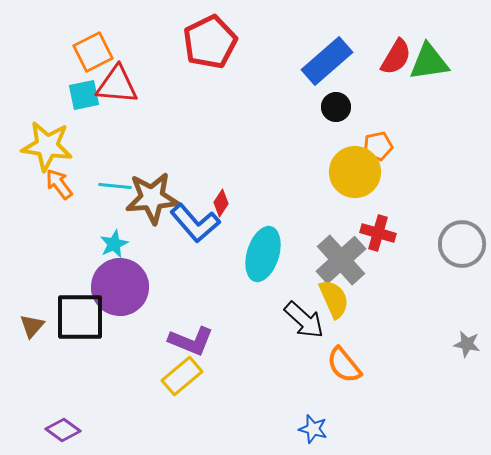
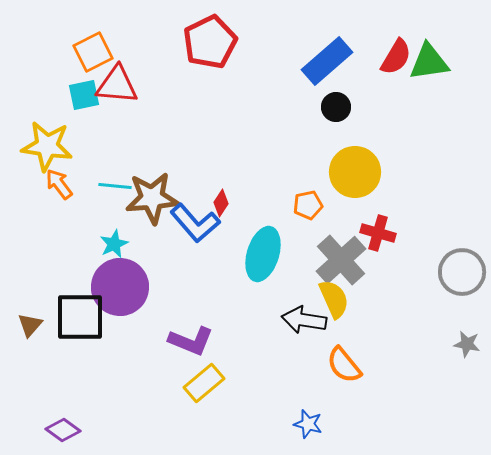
orange pentagon: moved 70 px left, 59 px down
gray circle: moved 28 px down
black arrow: rotated 147 degrees clockwise
brown triangle: moved 2 px left, 1 px up
yellow rectangle: moved 22 px right, 7 px down
blue star: moved 5 px left, 5 px up
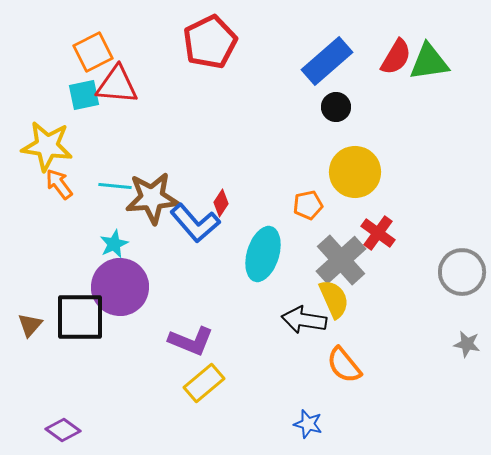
red cross: rotated 20 degrees clockwise
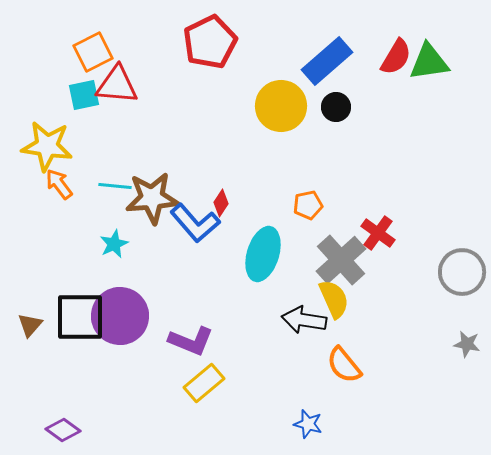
yellow circle: moved 74 px left, 66 px up
purple circle: moved 29 px down
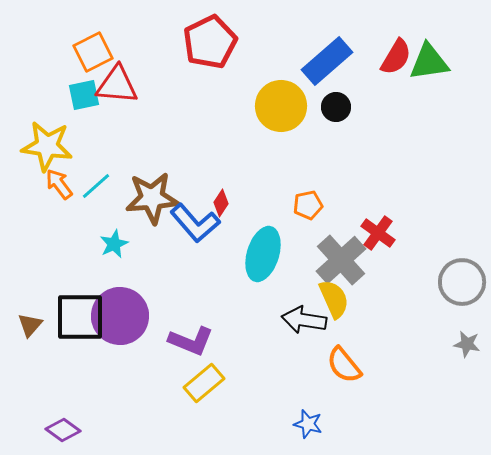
cyan line: moved 19 px left; rotated 48 degrees counterclockwise
gray circle: moved 10 px down
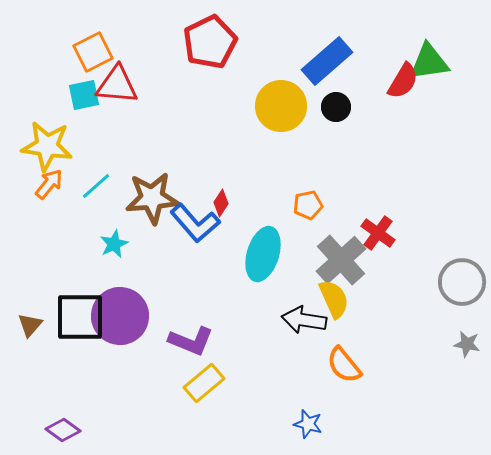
red semicircle: moved 7 px right, 24 px down
orange arrow: moved 10 px left; rotated 76 degrees clockwise
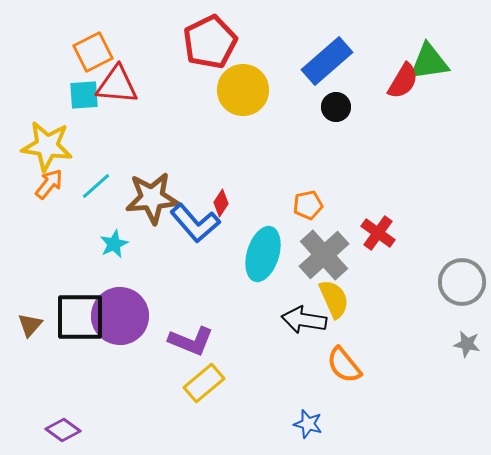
cyan square: rotated 8 degrees clockwise
yellow circle: moved 38 px left, 16 px up
gray cross: moved 17 px left, 5 px up
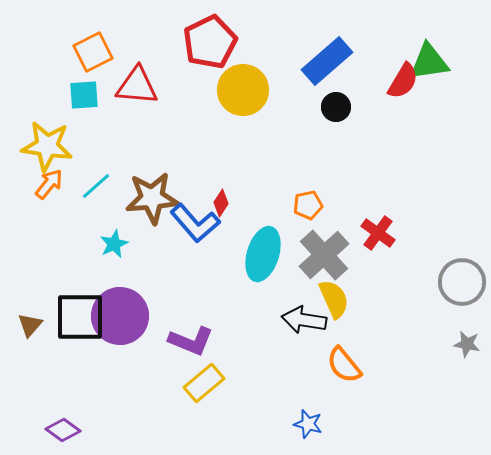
red triangle: moved 20 px right, 1 px down
